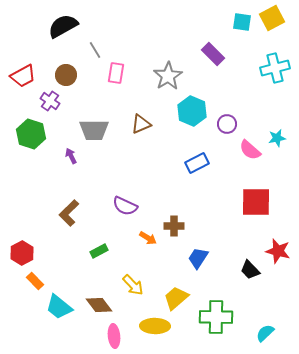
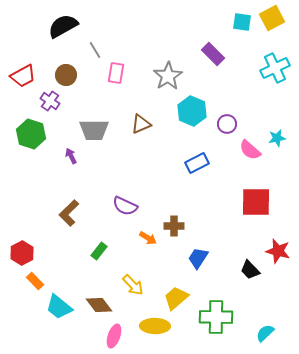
cyan cross: rotated 12 degrees counterclockwise
green rectangle: rotated 24 degrees counterclockwise
pink ellipse: rotated 25 degrees clockwise
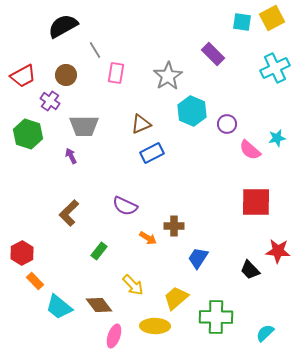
gray trapezoid: moved 10 px left, 4 px up
green hexagon: moved 3 px left
blue rectangle: moved 45 px left, 10 px up
red star: rotated 10 degrees counterclockwise
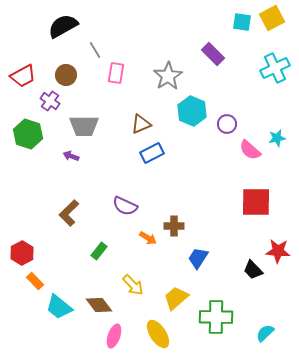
purple arrow: rotated 42 degrees counterclockwise
black trapezoid: moved 3 px right
yellow ellipse: moved 3 px right, 8 px down; rotated 56 degrees clockwise
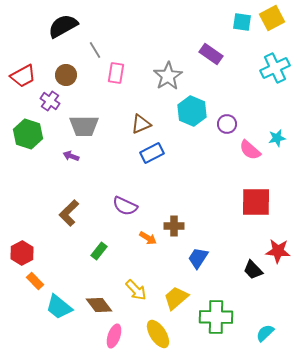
purple rectangle: moved 2 px left; rotated 10 degrees counterclockwise
yellow arrow: moved 3 px right, 5 px down
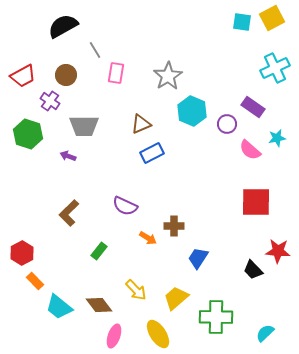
purple rectangle: moved 42 px right, 53 px down
purple arrow: moved 3 px left
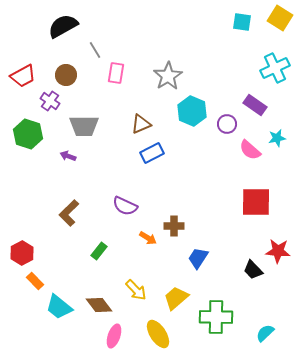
yellow square: moved 8 px right; rotated 30 degrees counterclockwise
purple rectangle: moved 2 px right, 2 px up
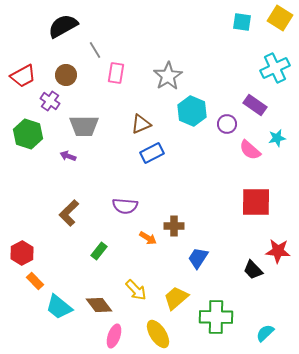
purple semicircle: rotated 20 degrees counterclockwise
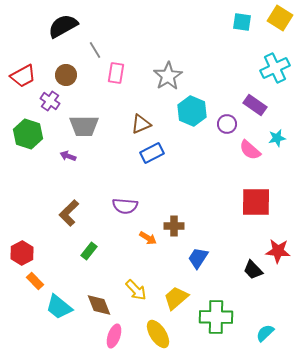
green rectangle: moved 10 px left
brown diamond: rotated 16 degrees clockwise
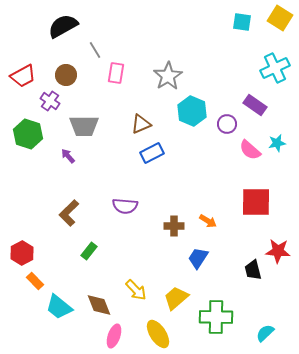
cyan star: moved 5 px down
purple arrow: rotated 28 degrees clockwise
orange arrow: moved 60 px right, 17 px up
black trapezoid: rotated 30 degrees clockwise
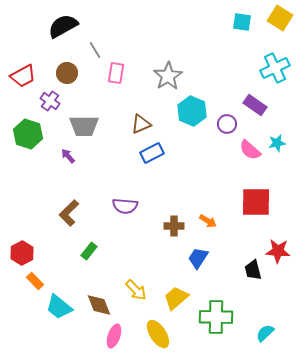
brown circle: moved 1 px right, 2 px up
